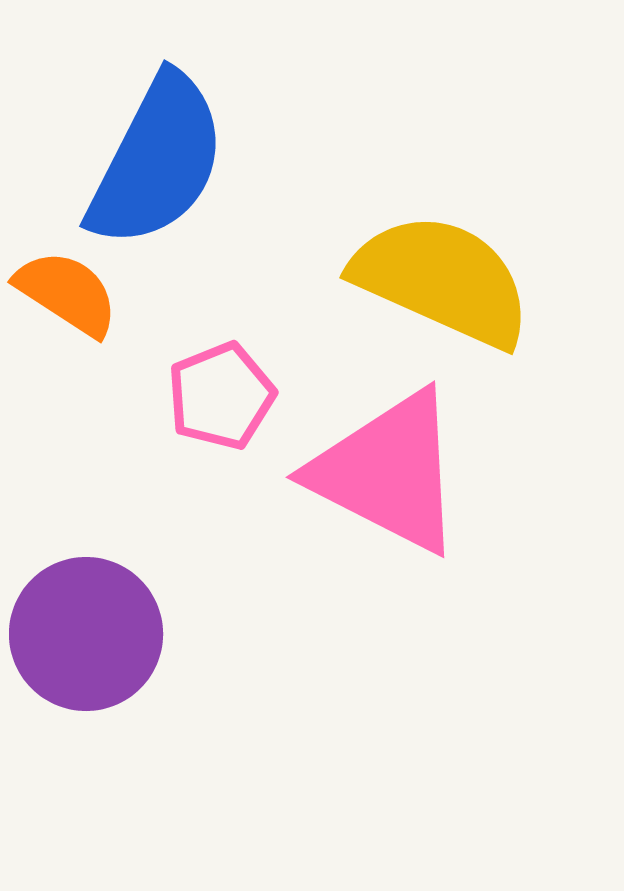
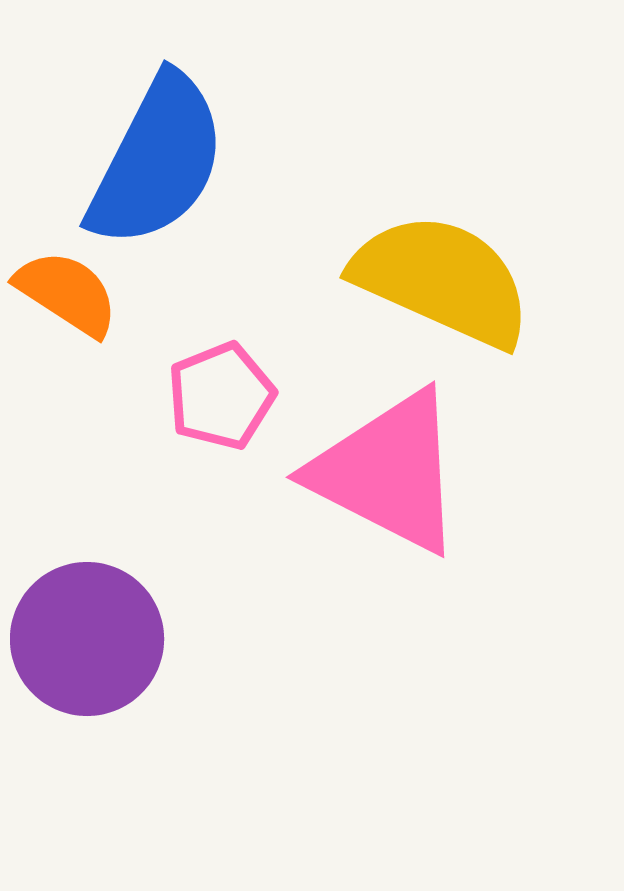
purple circle: moved 1 px right, 5 px down
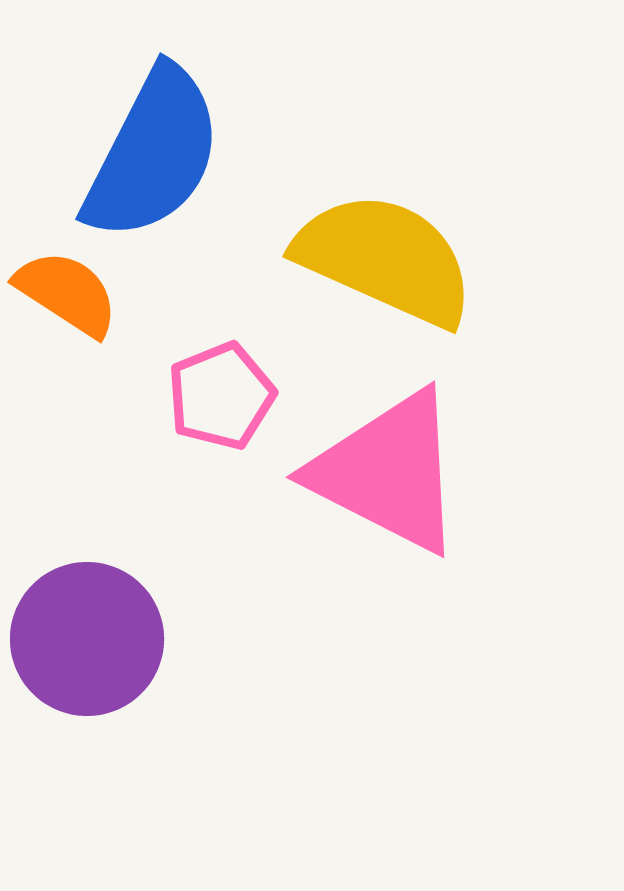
blue semicircle: moved 4 px left, 7 px up
yellow semicircle: moved 57 px left, 21 px up
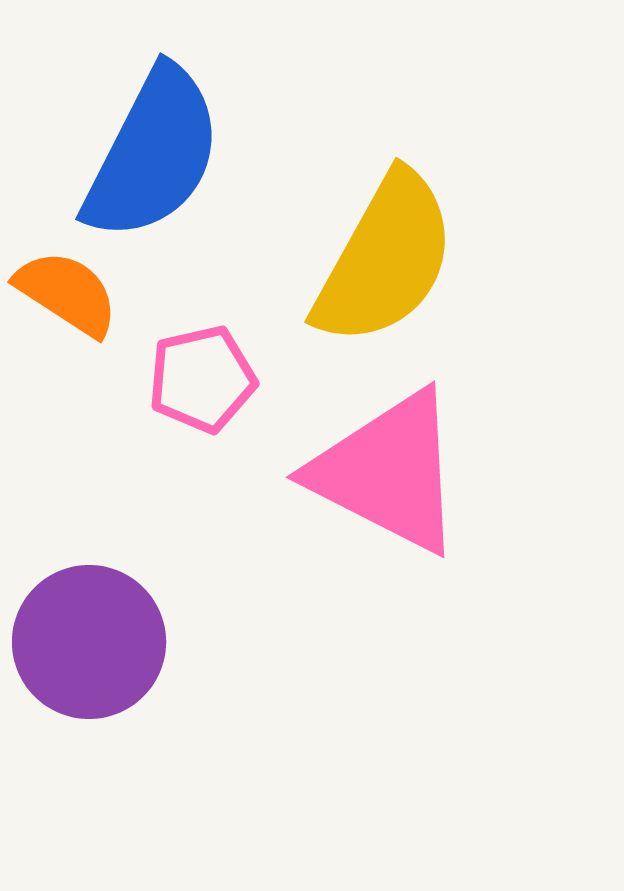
yellow semicircle: rotated 95 degrees clockwise
pink pentagon: moved 19 px left, 17 px up; rotated 9 degrees clockwise
purple circle: moved 2 px right, 3 px down
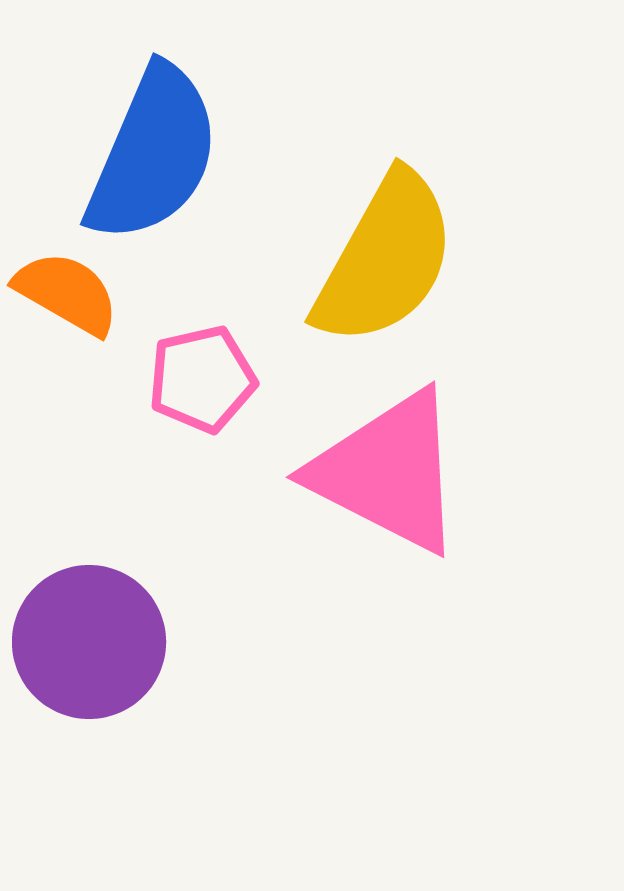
blue semicircle: rotated 4 degrees counterclockwise
orange semicircle: rotated 3 degrees counterclockwise
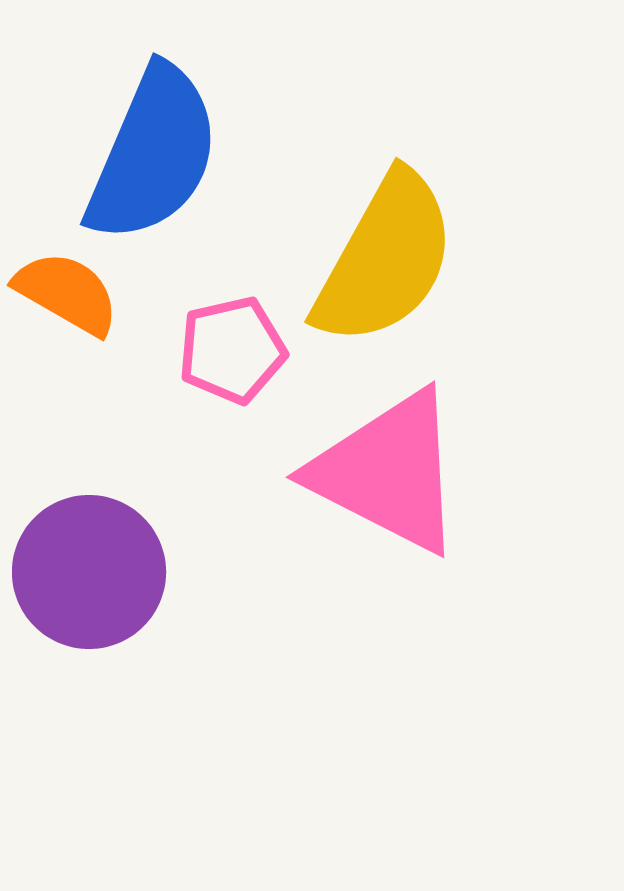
pink pentagon: moved 30 px right, 29 px up
purple circle: moved 70 px up
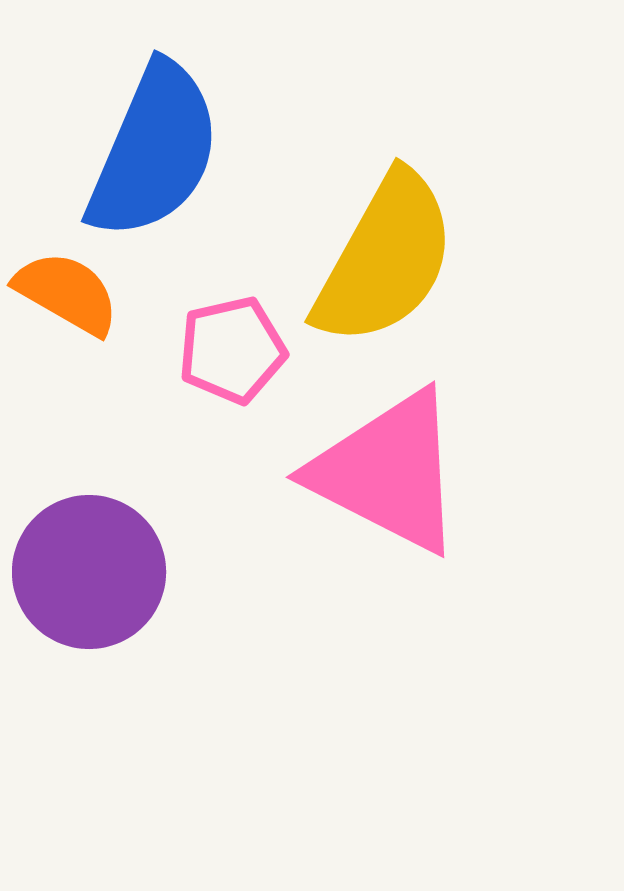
blue semicircle: moved 1 px right, 3 px up
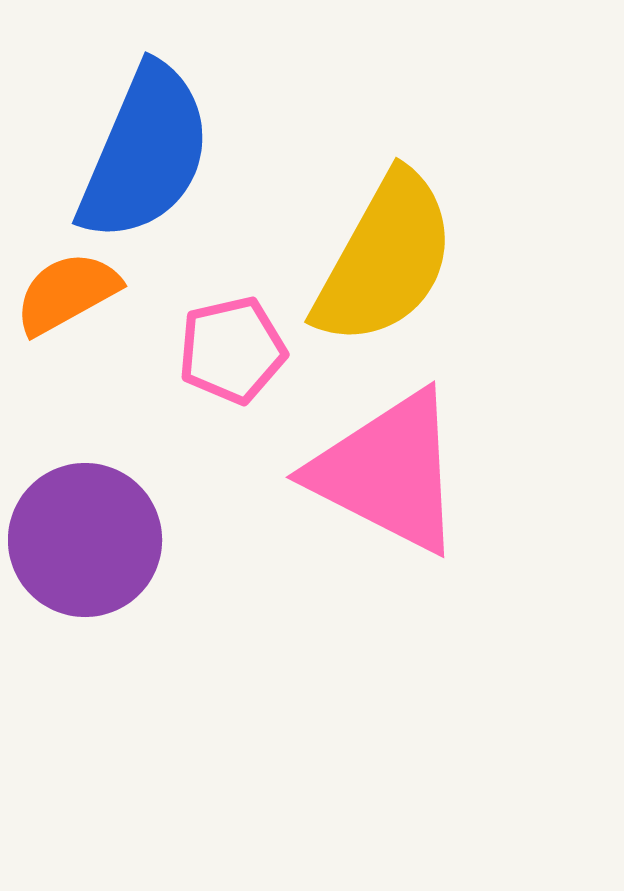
blue semicircle: moved 9 px left, 2 px down
orange semicircle: rotated 59 degrees counterclockwise
purple circle: moved 4 px left, 32 px up
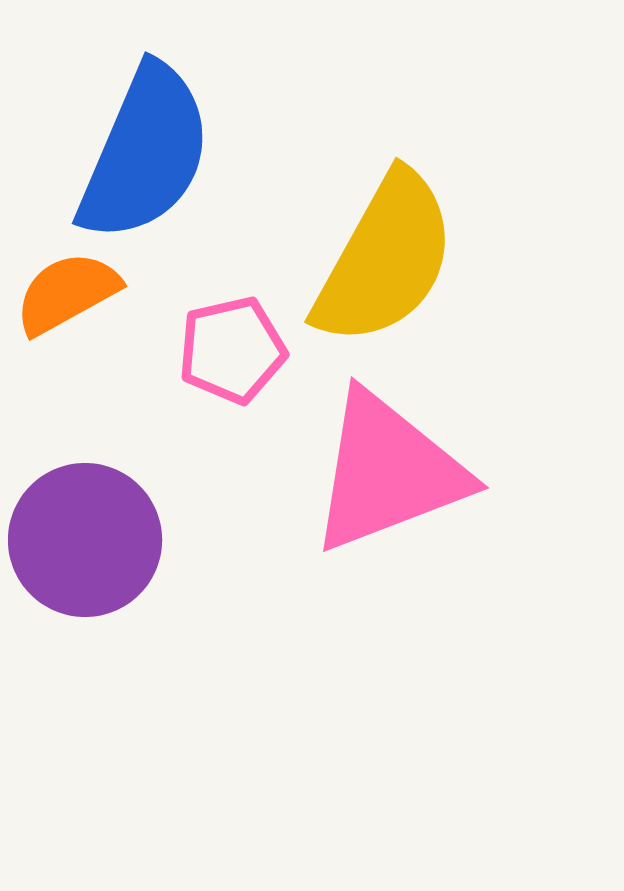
pink triangle: rotated 48 degrees counterclockwise
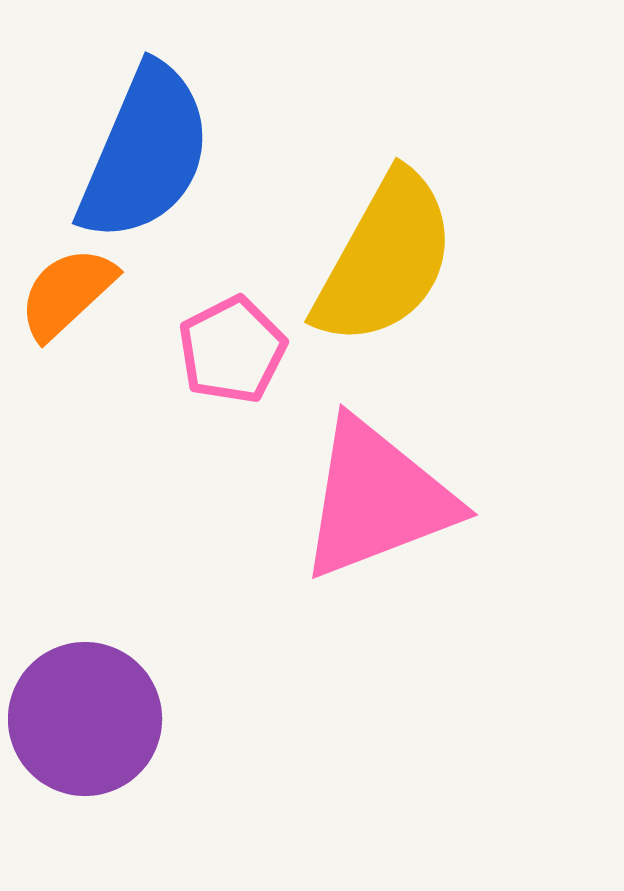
orange semicircle: rotated 14 degrees counterclockwise
pink pentagon: rotated 14 degrees counterclockwise
pink triangle: moved 11 px left, 27 px down
purple circle: moved 179 px down
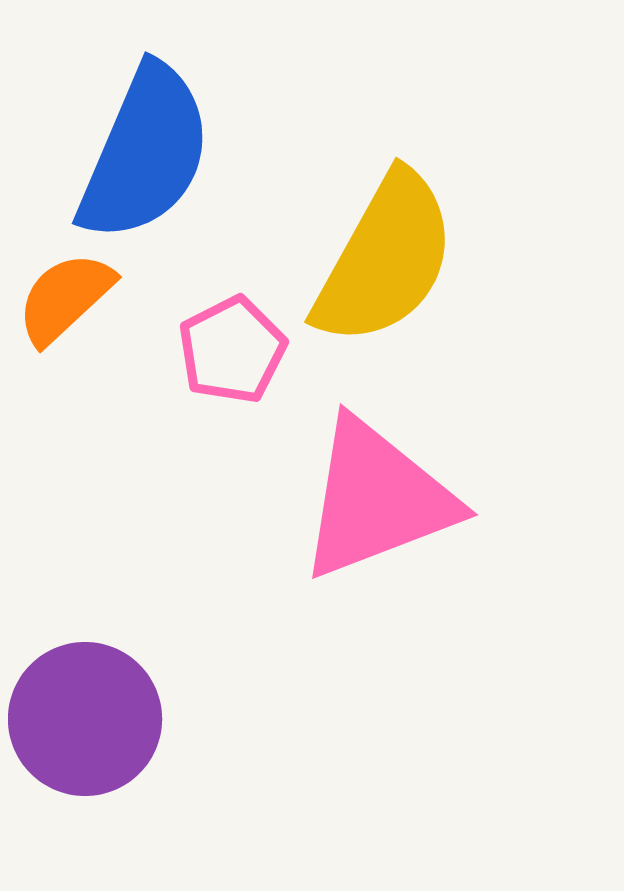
orange semicircle: moved 2 px left, 5 px down
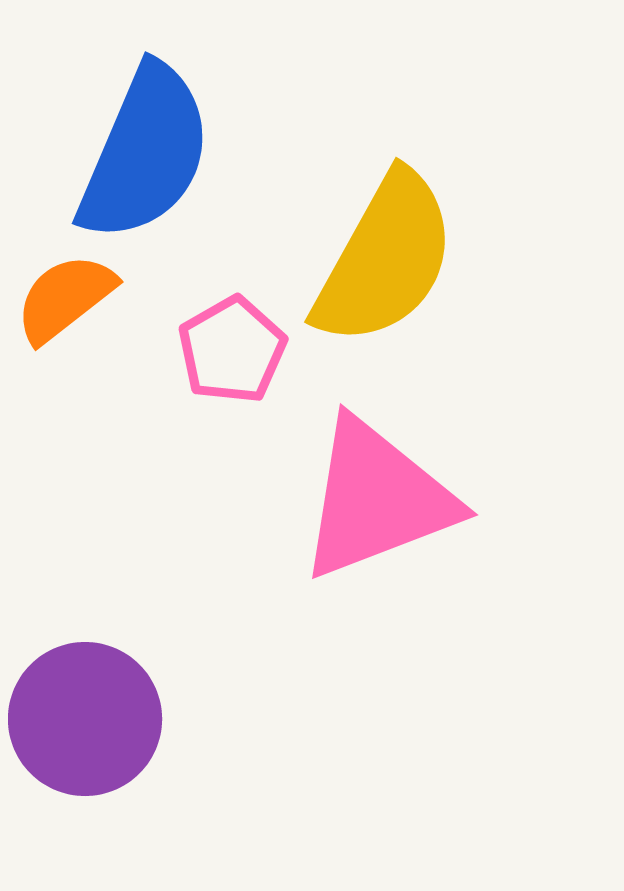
orange semicircle: rotated 5 degrees clockwise
pink pentagon: rotated 3 degrees counterclockwise
